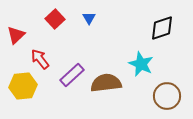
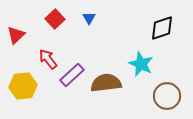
red arrow: moved 8 px right
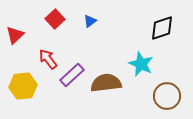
blue triangle: moved 1 px right, 3 px down; rotated 24 degrees clockwise
red triangle: moved 1 px left
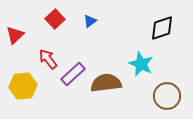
purple rectangle: moved 1 px right, 1 px up
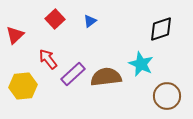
black diamond: moved 1 px left, 1 px down
brown semicircle: moved 6 px up
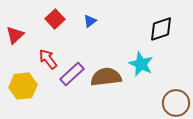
purple rectangle: moved 1 px left
brown circle: moved 9 px right, 7 px down
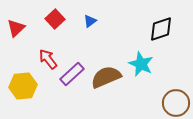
red triangle: moved 1 px right, 7 px up
brown semicircle: rotated 16 degrees counterclockwise
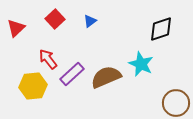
yellow hexagon: moved 10 px right
